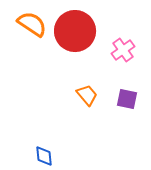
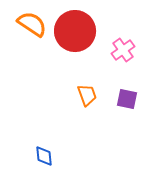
orange trapezoid: rotated 20 degrees clockwise
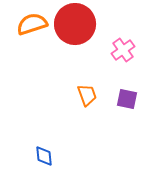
orange semicircle: rotated 52 degrees counterclockwise
red circle: moved 7 px up
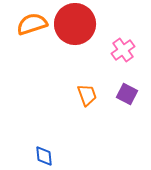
purple square: moved 5 px up; rotated 15 degrees clockwise
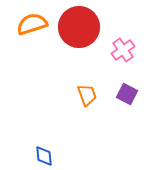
red circle: moved 4 px right, 3 px down
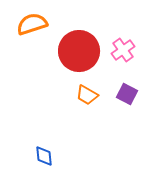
red circle: moved 24 px down
orange trapezoid: rotated 140 degrees clockwise
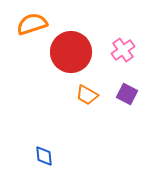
red circle: moved 8 px left, 1 px down
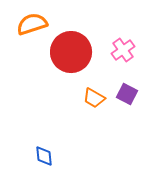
orange trapezoid: moved 7 px right, 3 px down
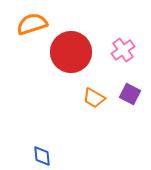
purple square: moved 3 px right
blue diamond: moved 2 px left
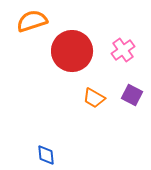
orange semicircle: moved 3 px up
red circle: moved 1 px right, 1 px up
purple square: moved 2 px right, 1 px down
blue diamond: moved 4 px right, 1 px up
